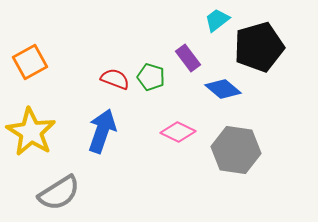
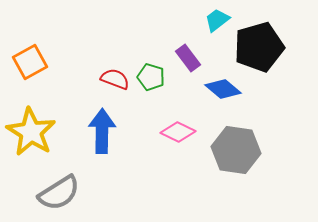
blue arrow: rotated 18 degrees counterclockwise
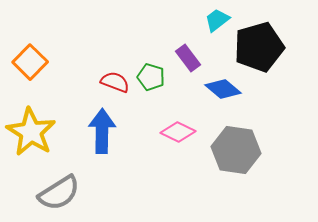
orange square: rotated 16 degrees counterclockwise
red semicircle: moved 3 px down
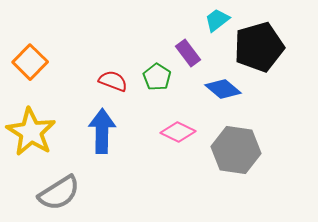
purple rectangle: moved 5 px up
green pentagon: moved 6 px right; rotated 16 degrees clockwise
red semicircle: moved 2 px left, 1 px up
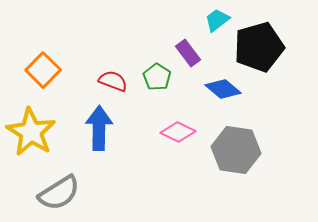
orange square: moved 13 px right, 8 px down
blue arrow: moved 3 px left, 3 px up
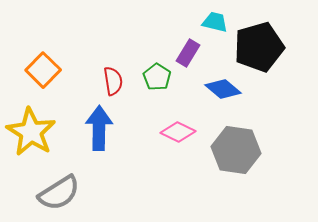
cyan trapezoid: moved 2 px left, 2 px down; rotated 52 degrees clockwise
purple rectangle: rotated 68 degrees clockwise
red semicircle: rotated 60 degrees clockwise
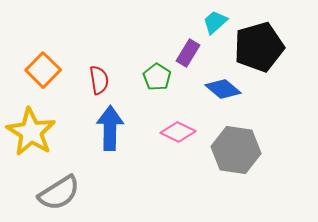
cyan trapezoid: rotated 56 degrees counterclockwise
red semicircle: moved 14 px left, 1 px up
blue arrow: moved 11 px right
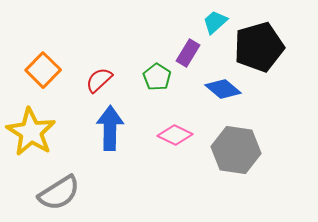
red semicircle: rotated 124 degrees counterclockwise
pink diamond: moved 3 px left, 3 px down
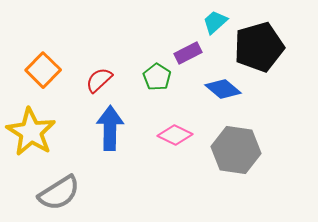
purple rectangle: rotated 32 degrees clockwise
